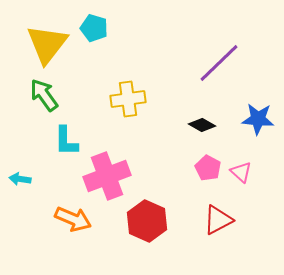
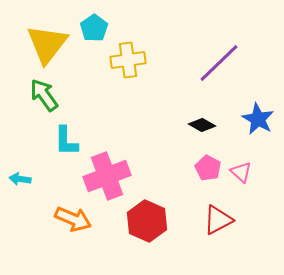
cyan pentagon: rotated 20 degrees clockwise
yellow cross: moved 39 px up
blue star: rotated 24 degrees clockwise
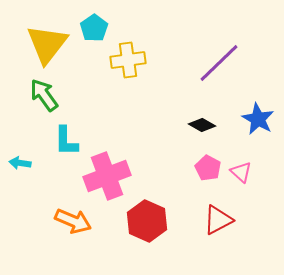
cyan arrow: moved 16 px up
orange arrow: moved 2 px down
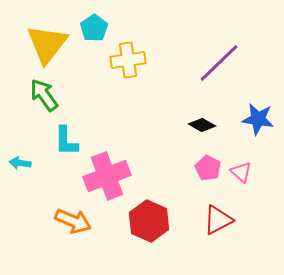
blue star: rotated 20 degrees counterclockwise
red hexagon: moved 2 px right
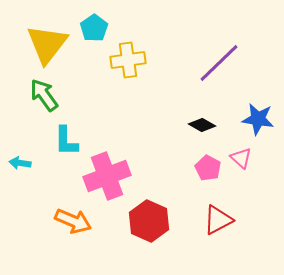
pink triangle: moved 14 px up
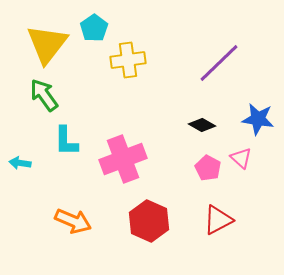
pink cross: moved 16 px right, 17 px up
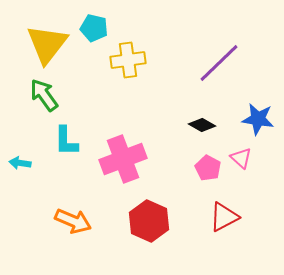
cyan pentagon: rotated 24 degrees counterclockwise
red triangle: moved 6 px right, 3 px up
